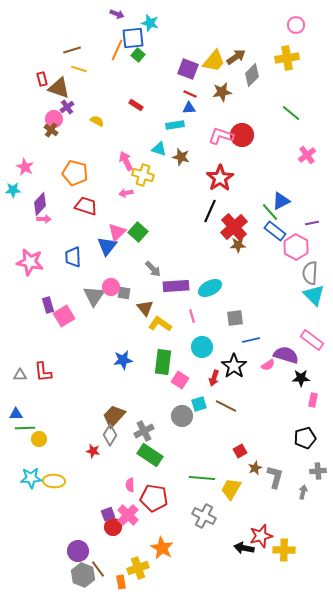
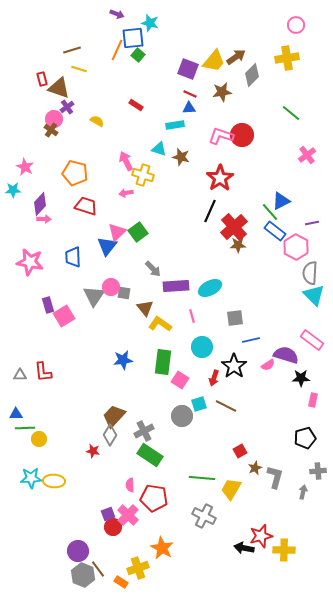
green square at (138, 232): rotated 12 degrees clockwise
orange rectangle at (121, 582): rotated 48 degrees counterclockwise
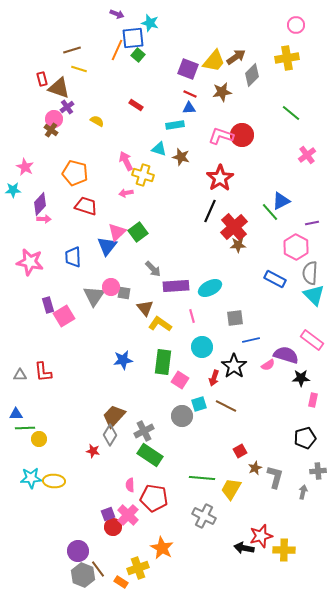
blue rectangle at (275, 231): moved 48 px down; rotated 10 degrees counterclockwise
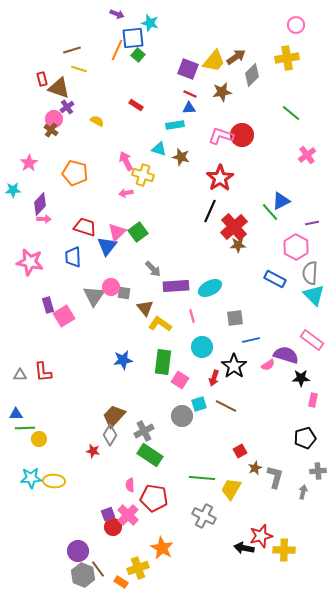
pink star at (25, 167): moved 4 px right, 4 px up; rotated 12 degrees clockwise
red trapezoid at (86, 206): moved 1 px left, 21 px down
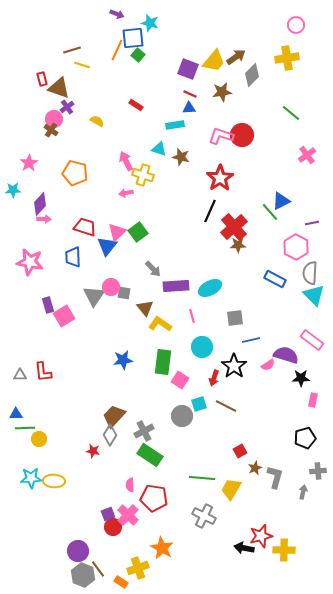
yellow line at (79, 69): moved 3 px right, 4 px up
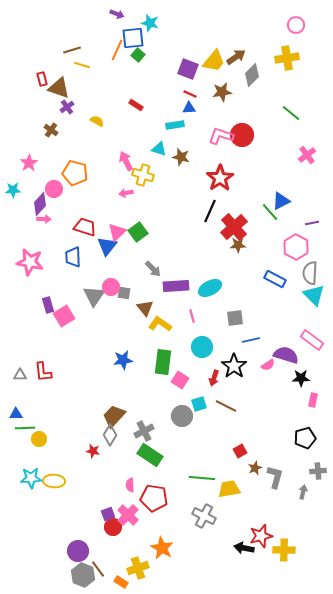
pink circle at (54, 119): moved 70 px down
yellow trapezoid at (231, 489): moved 2 px left; rotated 50 degrees clockwise
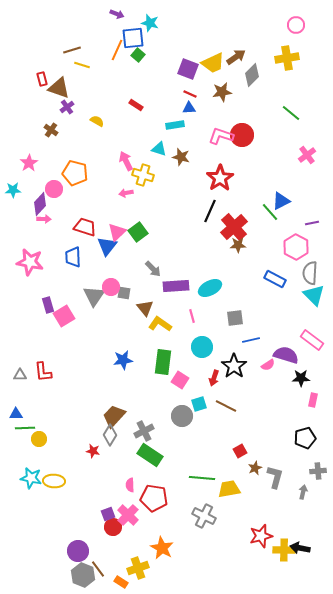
yellow trapezoid at (214, 61): moved 1 px left, 2 px down; rotated 25 degrees clockwise
cyan star at (31, 478): rotated 15 degrees clockwise
black arrow at (244, 548): moved 56 px right
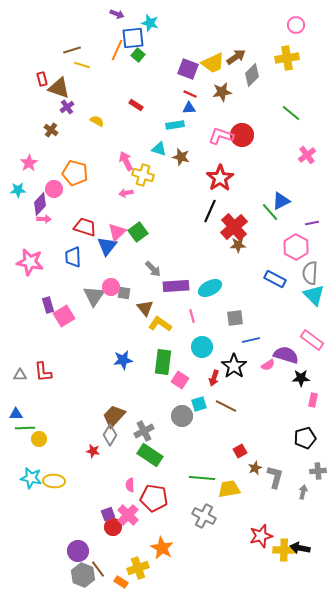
cyan star at (13, 190): moved 5 px right
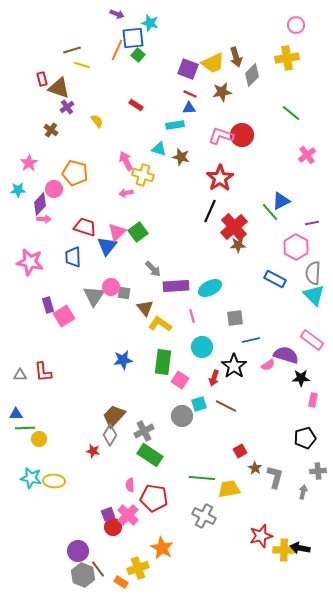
brown arrow at (236, 57): rotated 108 degrees clockwise
yellow semicircle at (97, 121): rotated 24 degrees clockwise
gray semicircle at (310, 273): moved 3 px right
brown star at (255, 468): rotated 16 degrees counterclockwise
